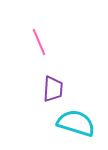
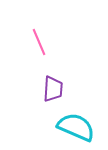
cyan semicircle: moved 4 px down; rotated 6 degrees clockwise
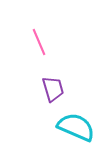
purple trapezoid: rotated 20 degrees counterclockwise
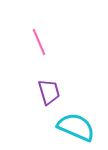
purple trapezoid: moved 4 px left, 3 px down
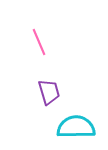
cyan semicircle: rotated 24 degrees counterclockwise
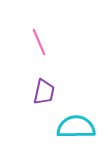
purple trapezoid: moved 5 px left; rotated 28 degrees clockwise
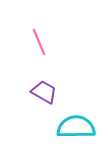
purple trapezoid: rotated 72 degrees counterclockwise
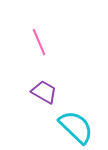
cyan semicircle: rotated 45 degrees clockwise
